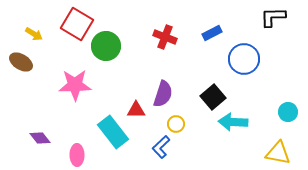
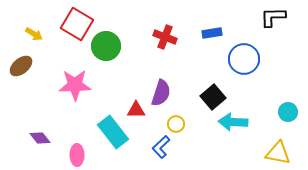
blue rectangle: rotated 18 degrees clockwise
brown ellipse: moved 4 px down; rotated 70 degrees counterclockwise
purple semicircle: moved 2 px left, 1 px up
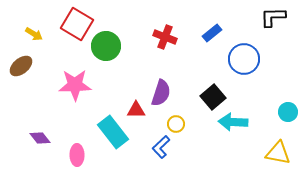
blue rectangle: rotated 30 degrees counterclockwise
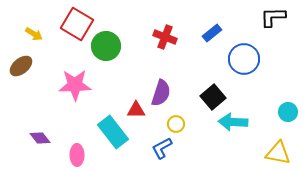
blue L-shape: moved 1 px right, 1 px down; rotated 15 degrees clockwise
